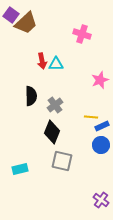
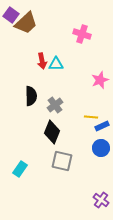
blue circle: moved 3 px down
cyan rectangle: rotated 42 degrees counterclockwise
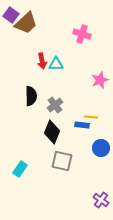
blue rectangle: moved 20 px left, 1 px up; rotated 32 degrees clockwise
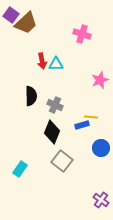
gray cross: rotated 28 degrees counterclockwise
blue rectangle: rotated 24 degrees counterclockwise
gray square: rotated 25 degrees clockwise
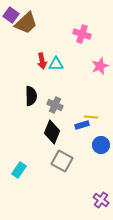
pink star: moved 14 px up
blue circle: moved 3 px up
gray square: rotated 10 degrees counterclockwise
cyan rectangle: moved 1 px left, 1 px down
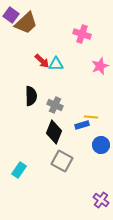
red arrow: rotated 35 degrees counterclockwise
black diamond: moved 2 px right
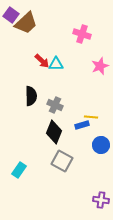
purple cross: rotated 28 degrees counterclockwise
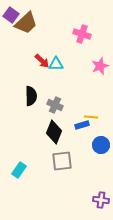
gray square: rotated 35 degrees counterclockwise
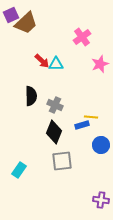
purple square: rotated 28 degrees clockwise
pink cross: moved 3 px down; rotated 36 degrees clockwise
pink star: moved 2 px up
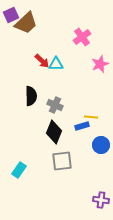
blue rectangle: moved 1 px down
